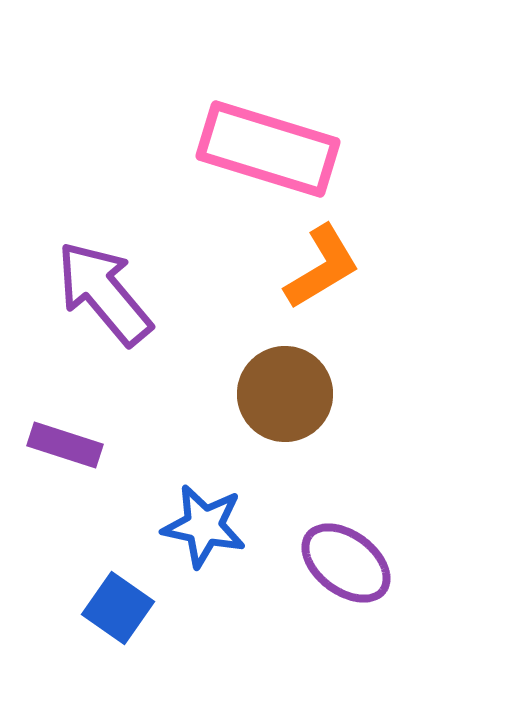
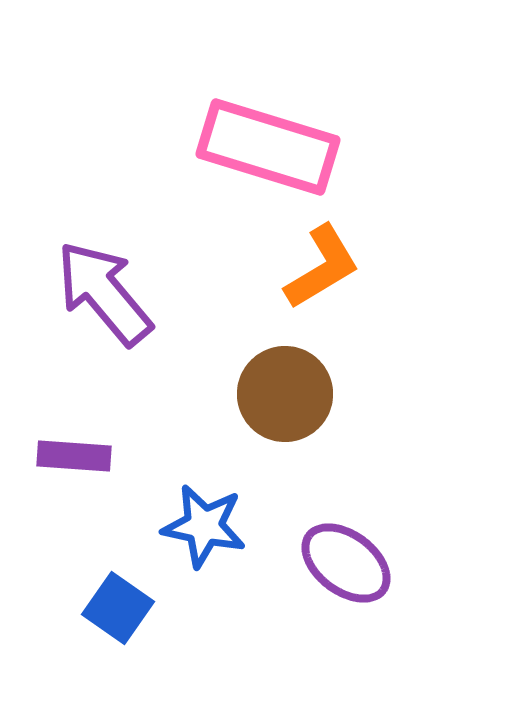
pink rectangle: moved 2 px up
purple rectangle: moved 9 px right, 11 px down; rotated 14 degrees counterclockwise
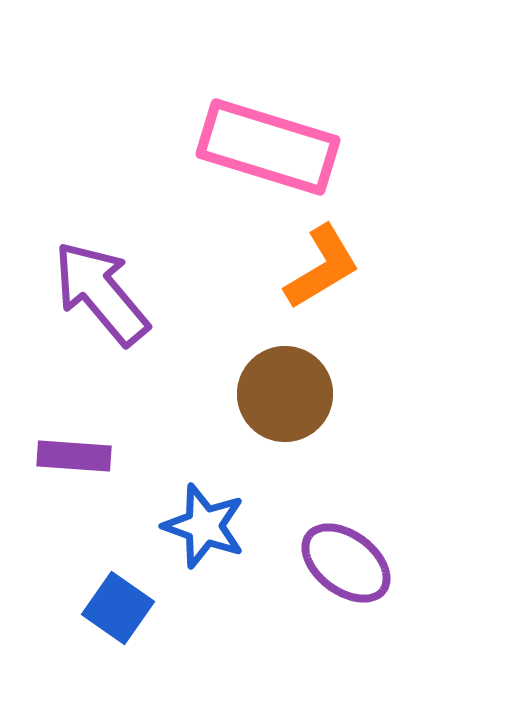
purple arrow: moved 3 px left
blue star: rotated 8 degrees clockwise
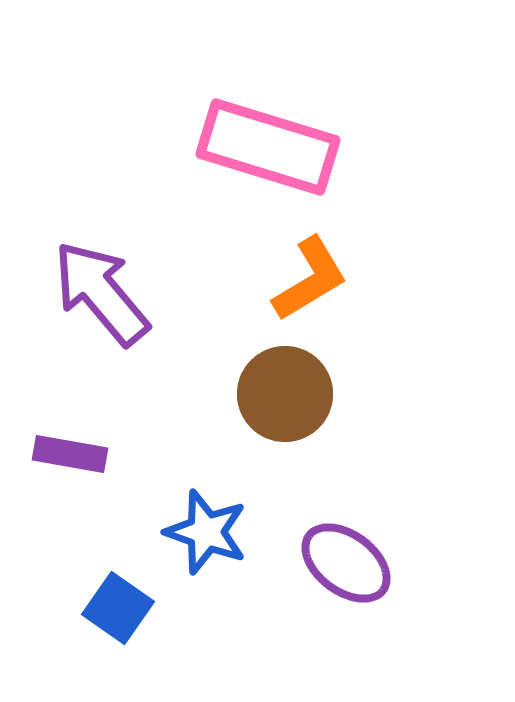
orange L-shape: moved 12 px left, 12 px down
purple rectangle: moved 4 px left, 2 px up; rotated 6 degrees clockwise
blue star: moved 2 px right, 6 px down
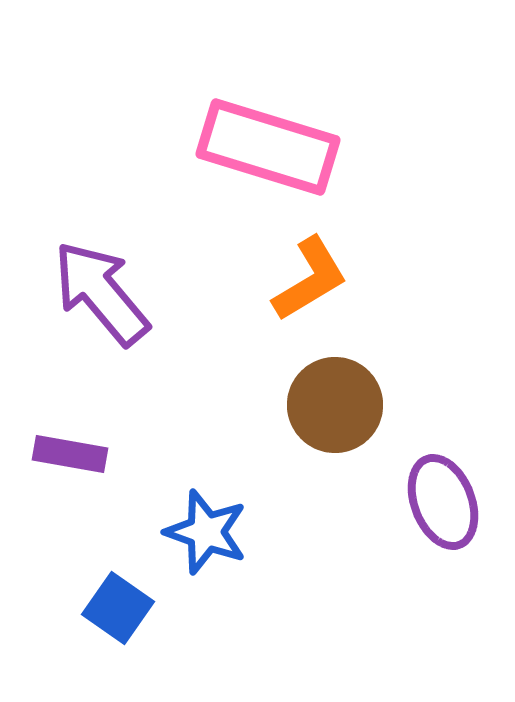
brown circle: moved 50 px right, 11 px down
purple ellipse: moved 97 px right, 61 px up; rotated 32 degrees clockwise
